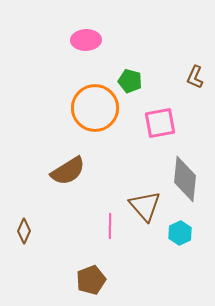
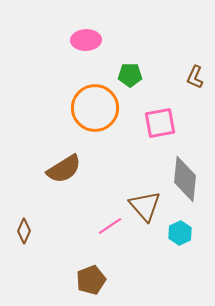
green pentagon: moved 6 px up; rotated 15 degrees counterclockwise
brown semicircle: moved 4 px left, 2 px up
pink line: rotated 55 degrees clockwise
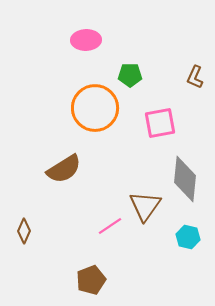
brown triangle: rotated 16 degrees clockwise
cyan hexagon: moved 8 px right, 4 px down; rotated 20 degrees counterclockwise
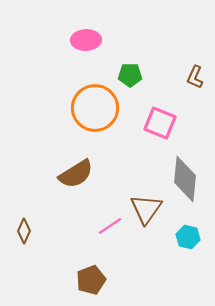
pink square: rotated 32 degrees clockwise
brown semicircle: moved 12 px right, 5 px down
brown triangle: moved 1 px right, 3 px down
